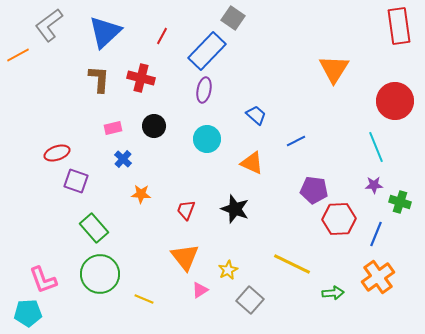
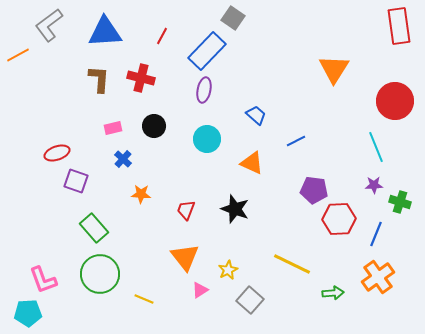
blue triangle at (105, 32): rotated 39 degrees clockwise
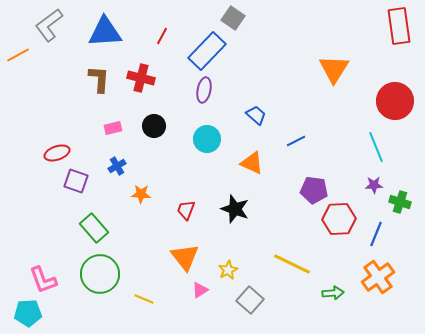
blue cross at (123, 159): moved 6 px left, 7 px down; rotated 18 degrees clockwise
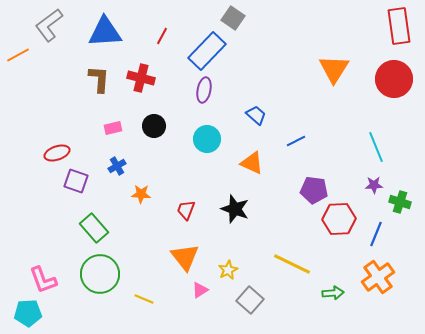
red circle at (395, 101): moved 1 px left, 22 px up
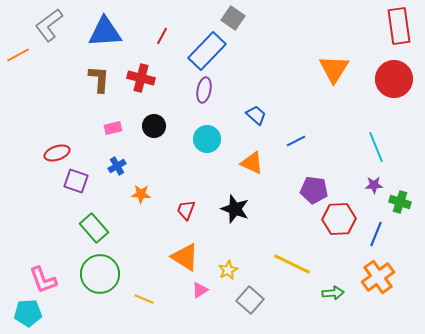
orange triangle at (185, 257): rotated 20 degrees counterclockwise
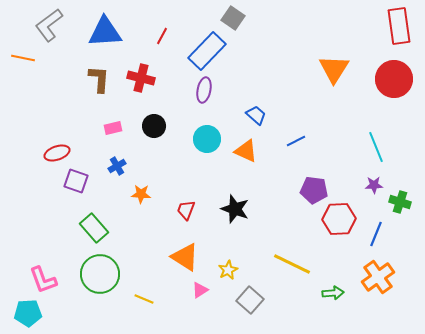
orange line at (18, 55): moved 5 px right, 3 px down; rotated 40 degrees clockwise
orange triangle at (252, 163): moved 6 px left, 12 px up
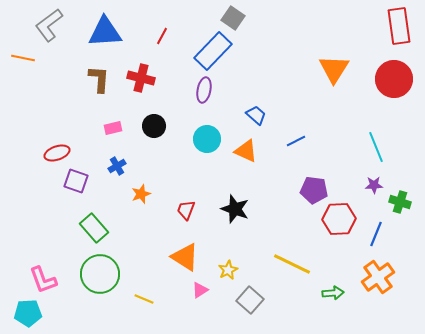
blue rectangle at (207, 51): moved 6 px right
orange star at (141, 194): rotated 24 degrees counterclockwise
